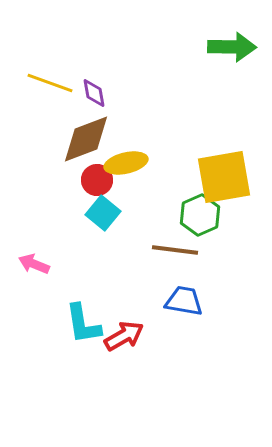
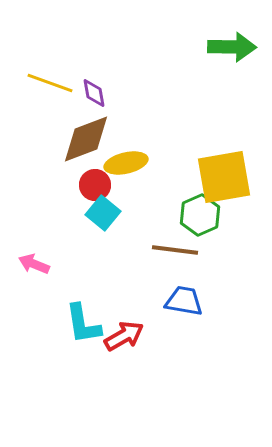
red circle: moved 2 px left, 5 px down
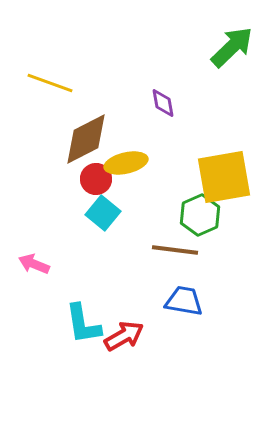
green arrow: rotated 45 degrees counterclockwise
purple diamond: moved 69 px right, 10 px down
brown diamond: rotated 6 degrees counterclockwise
red circle: moved 1 px right, 6 px up
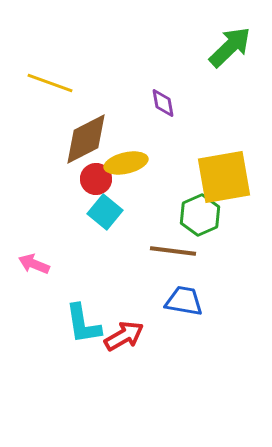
green arrow: moved 2 px left
cyan square: moved 2 px right, 1 px up
brown line: moved 2 px left, 1 px down
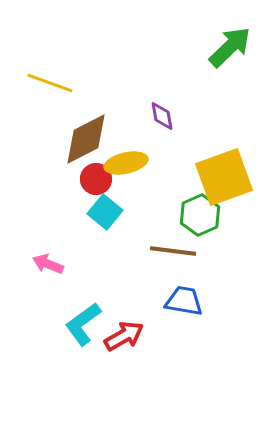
purple diamond: moved 1 px left, 13 px down
yellow square: rotated 10 degrees counterclockwise
pink arrow: moved 14 px right
cyan L-shape: rotated 63 degrees clockwise
